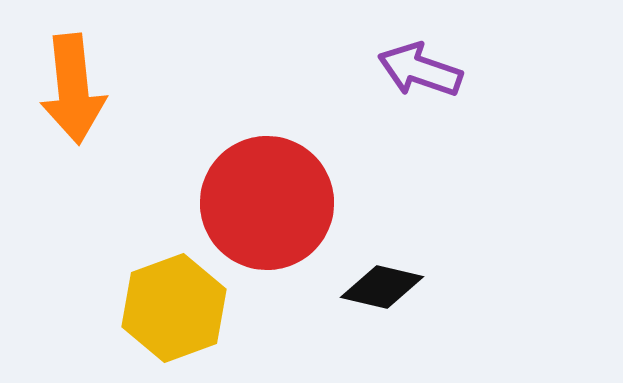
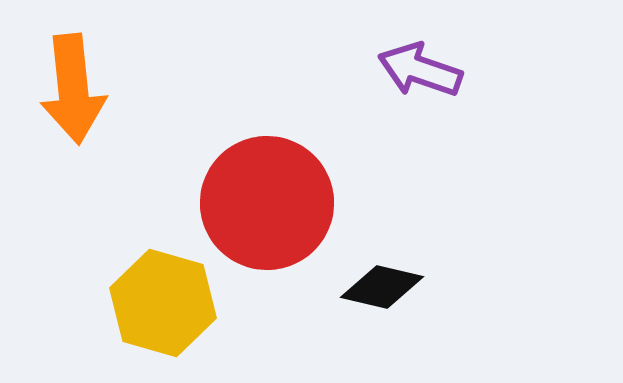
yellow hexagon: moved 11 px left, 5 px up; rotated 24 degrees counterclockwise
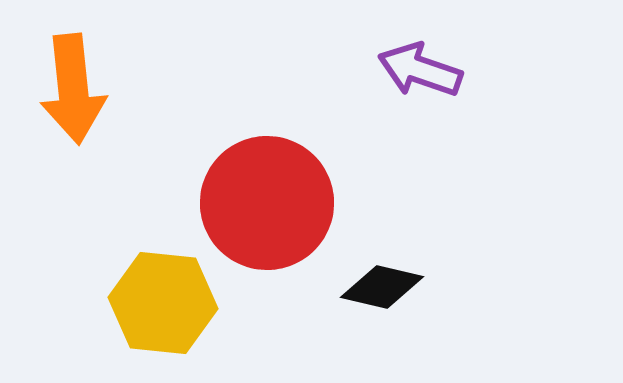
yellow hexagon: rotated 10 degrees counterclockwise
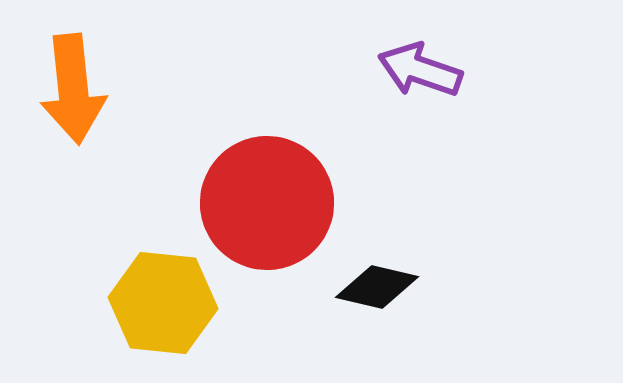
black diamond: moved 5 px left
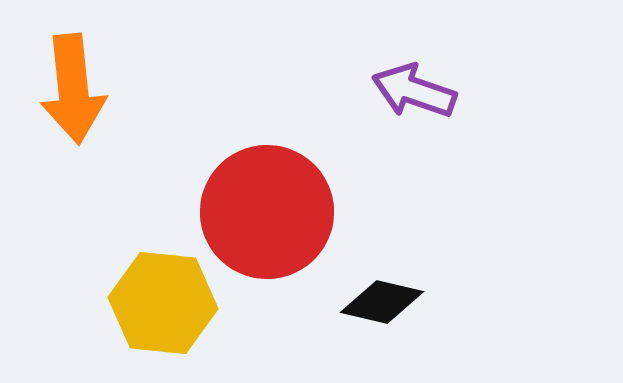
purple arrow: moved 6 px left, 21 px down
red circle: moved 9 px down
black diamond: moved 5 px right, 15 px down
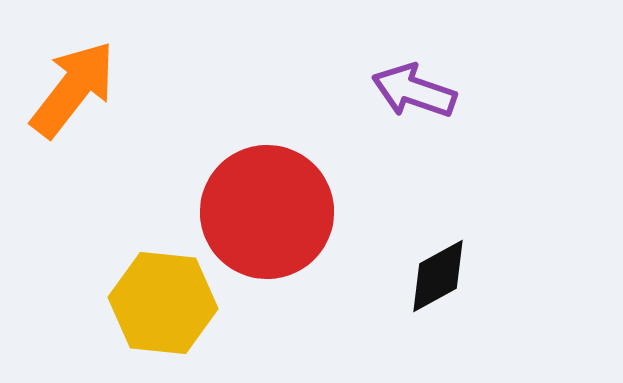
orange arrow: rotated 136 degrees counterclockwise
black diamond: moved 56 px right, 26 px up; rotated 42 degrees counterclockwise
